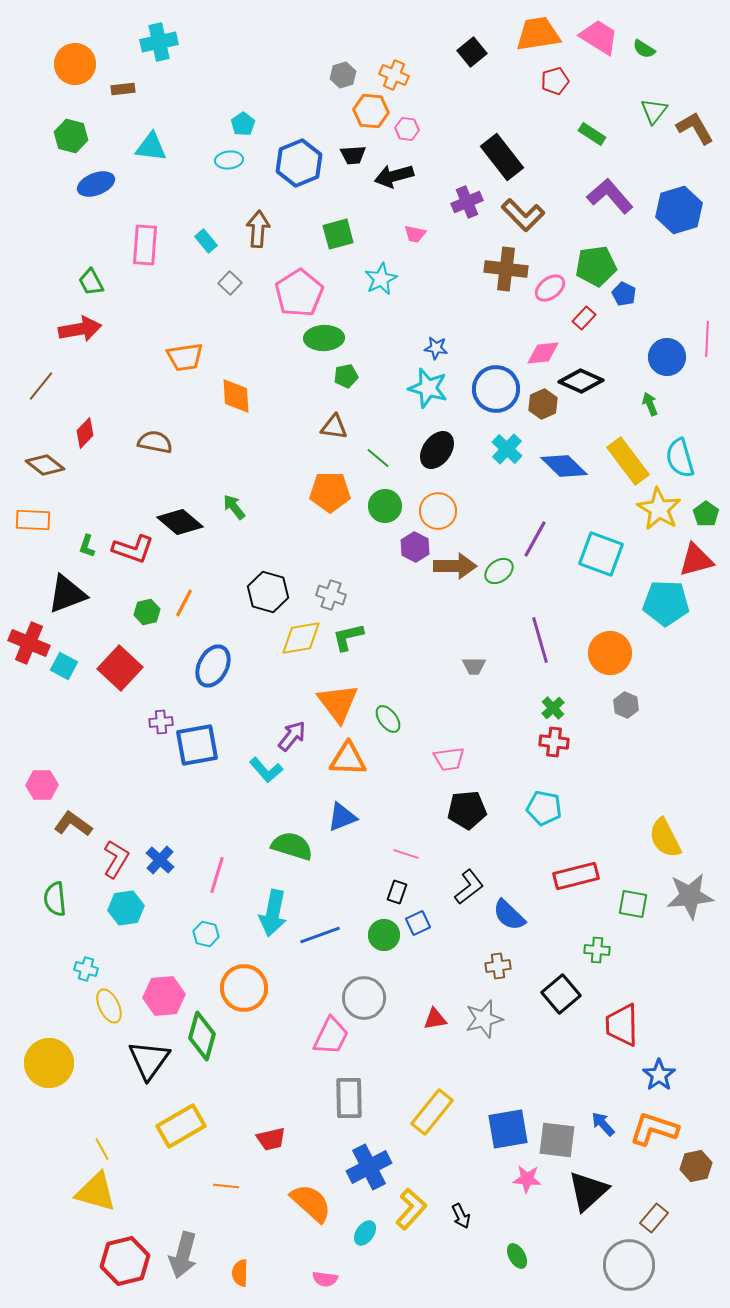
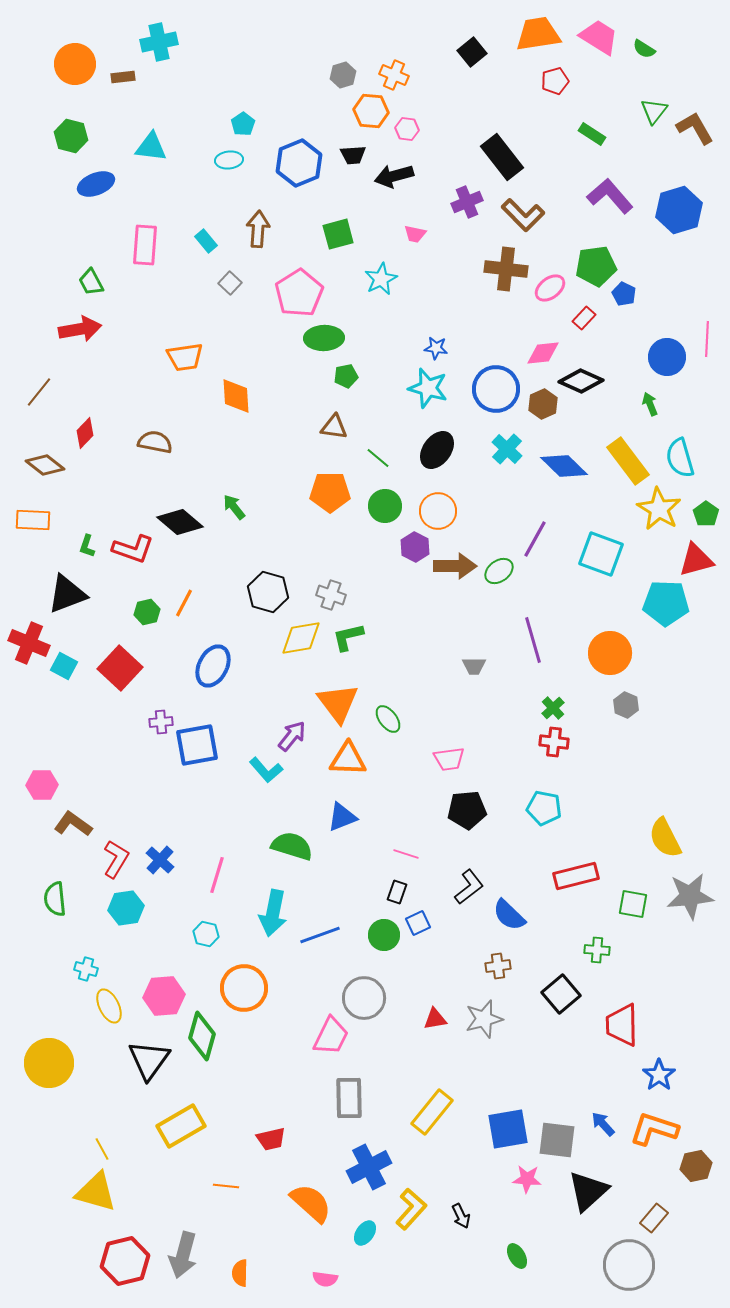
brown rectangle at (123, 89): moved 12 px up
brown line at (41, 386): moved 2 px left, 6 px down
purple line at (540, 640): moved 7 px left
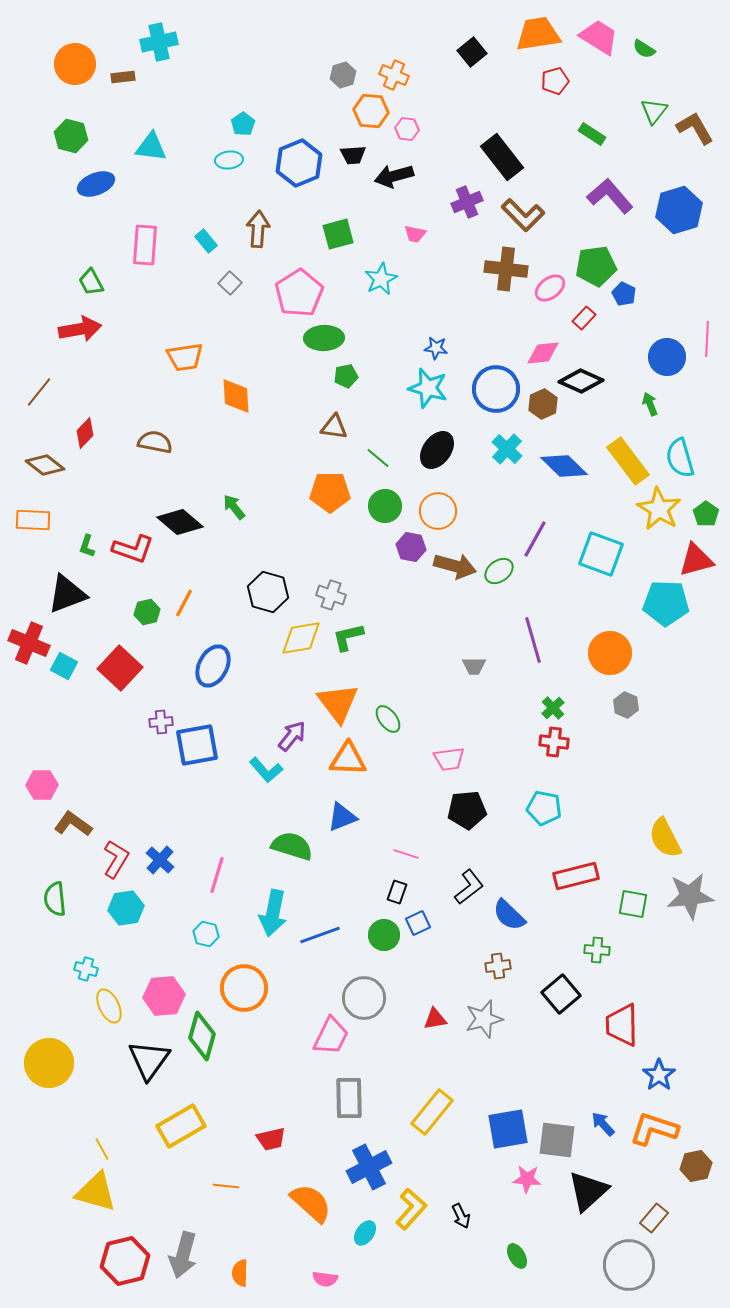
purple hexagon at (415, 547): moved 4 px left; rotated 16 degrees counterclockwise
brown arrow at (455, 566): rotated 15 degrees clockwise
